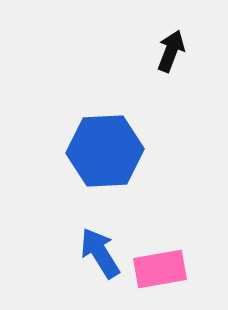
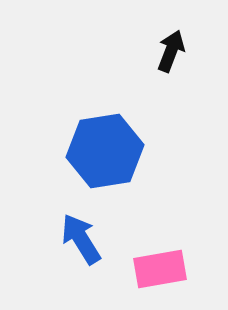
blue hexagon: rotated 6 degrees counterclockwise
blue arrow: moved 19 px left, 14 px up
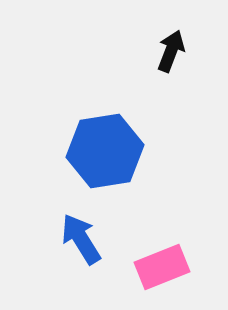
pink rectangle: moved 2 px right, 2 px up; rotated 12 degrees counterclockwise
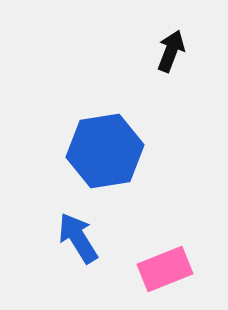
blue arrow: moved 3 px left, 1 px up
pink rectangle: moved 3 px right, 2 px down
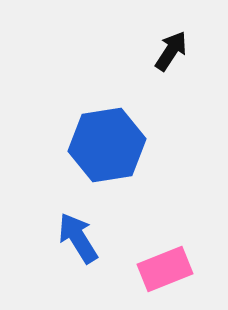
black arrow: rotated 12 degrees clockwise
blue hexagon: moved 2 px right, 6 px up
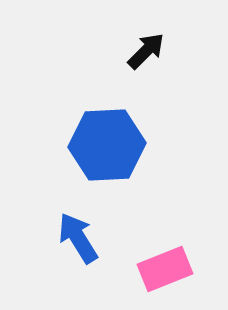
black arrow: moved 25 px left; rotated 12 degrees clockwise
blue hexagon: rotated 6 degrees clockwise
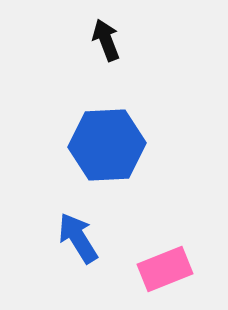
black arrow: moved 40 px left, 11 px up; rotated 66 degrees counterclockwise
